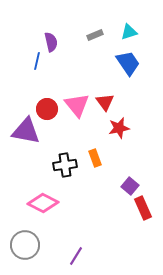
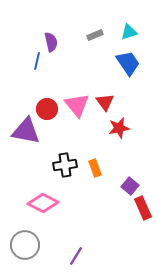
orange rectangle: moved 10 px down
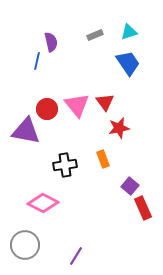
orange rectangle: moved 8 px right, 9 px up
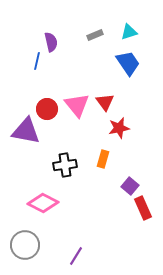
orange rectangle: rotated 36 degrees clockwise
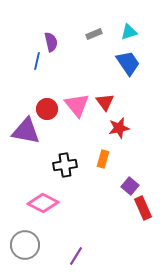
gray rectangle: moved 1 px left, 1 px up
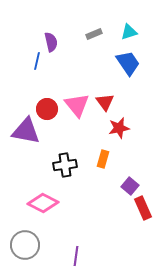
purple line: rotated 24 degrees counterclockwise
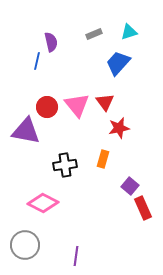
blue trapezoid: moved 10 px left; rotated 104 degrees counterclockwise
red circle: moved 2 px up
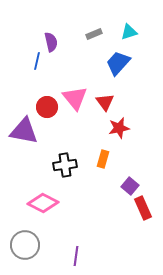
pink triangle: moved 2 px left, 7 px up
purple triangle: moved 2 px left
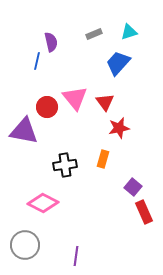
purple square: moved 3 px right, 1 px down
red rectangle: moved 1 px right, 4 px down
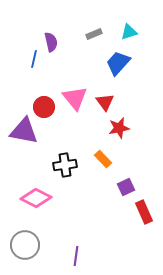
blue line: moved 3 px left, 2 px up
red circle: moved 3 px left
orange rectangle: rotated 60 degrees counterclockwise
purple square: moved 7 px left; rotated 24 degrees clockwise
pink diamond: moved 7 px left, 5 px up
